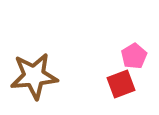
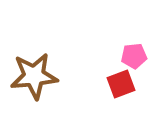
pink pentagon: rotated 25 degrees clockwise
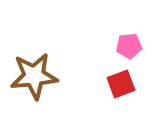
pink pentagon: moved 5 px left, 10 px up
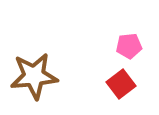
red square: rotated 16 degrees counterclockwise
